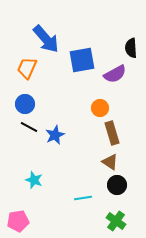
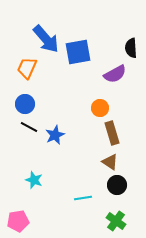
blue square: moved 4 px left, 8 px up
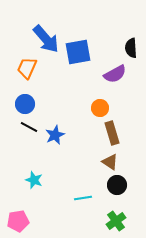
green cross: rotated 18 degrees clockwise
